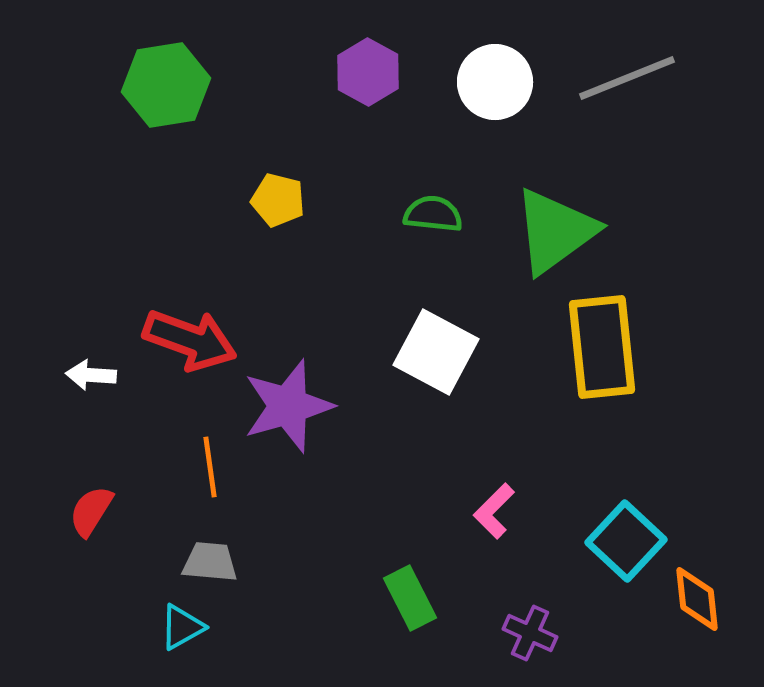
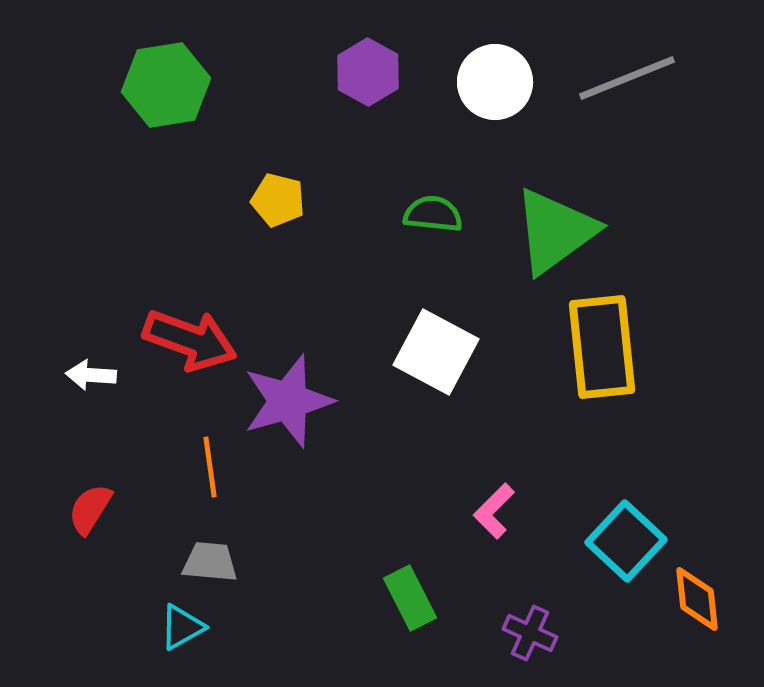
purple star: moved 5 px up
red semicircle: moved 1 px left, 2 px up
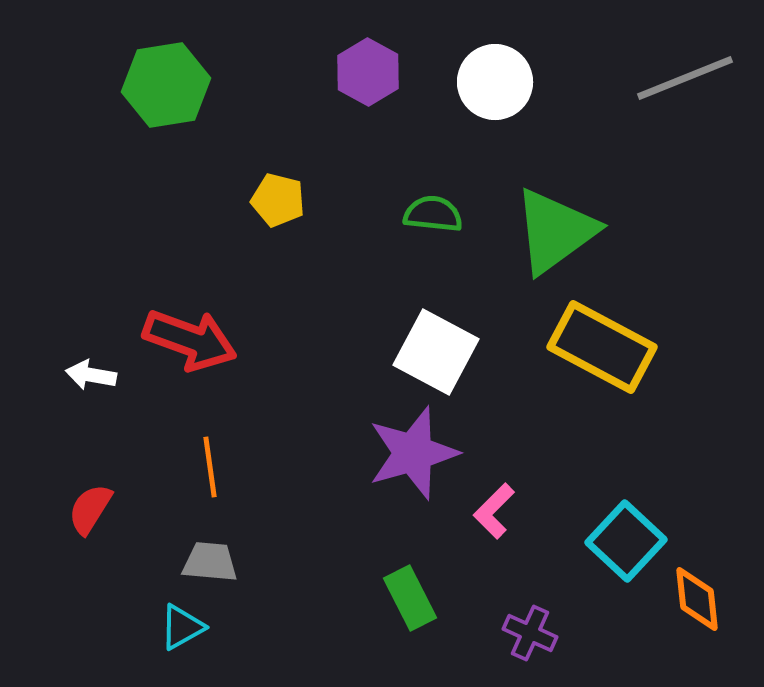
gray line: moved 58 px right
yellow rectangle: rotated 56 degrees counterclockwise
white arrow: rotated 6 degrees clockwise
purple star: moved 125 px right, 52 px down
